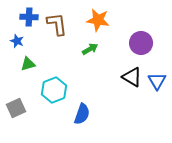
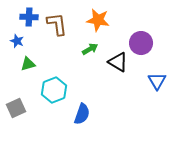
black triangle: moved 14 px left, 15 px up
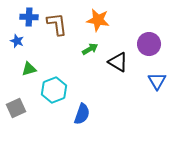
purple circle: moved 8 px right, 1 px down
green triangle: moved 1 px right, 5 px down
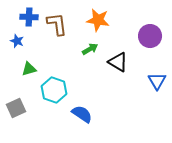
purple circle: moved 1 px right, 8 px up
cyan hexagon: rotated 20 degrees counterclockwise
blue semicircle: rotated 75 degrees counterclockwise
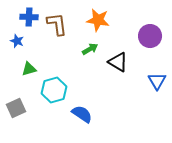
cyan hexagon: rotated 25 degrees clockwise
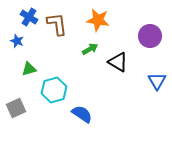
blue cross: rotated 30 degrees clockwise
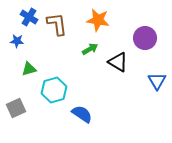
purple circle: moved 5 px left, 2 px down
blue star: rotated 16 degrees counterclockwise
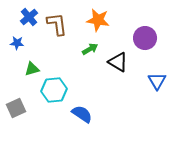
blue cross: rotated 18 degrees clockwise
blue star: moved 2 px down
green triangle: moved 3 px right
cyan hexagon: rotated 10 degrees clockwise
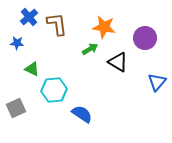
orange star: moved 6 px right, 7 px down
green triangle: rotated 42 degrees clockwise
blue triangle: moved 1 px down; rotated 12 degrees clockwise
